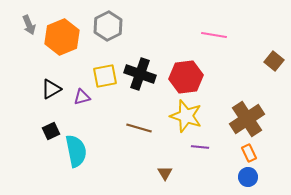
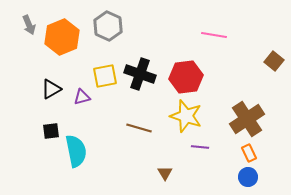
gray hexagon: rotated 8 degrees counterclockwise
black square: rotated 18 degrees clockwise
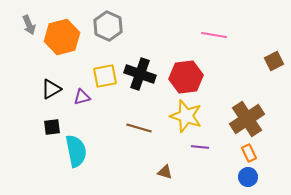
orange hexagon: rotated 8 degrees clockwise
brown square: rotated 24 degrees clockwise
black square: moved 1 px right, 4 px up
brown triangle: moved 1 px up; rotated 42 degrees counterclockwise
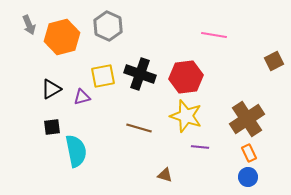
yellow square: moved 2 px left
brown triangle: moved 3 px down
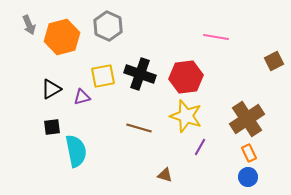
pink line: moved 2 px right, 2 px down
purple line: rotated 66 degrees counterclockwise
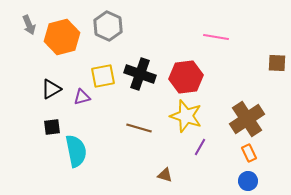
brown square: moved 3 px right, 2 px down; rotated 30 degrees clockwise
blue circle: moved 4 px down
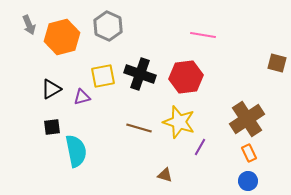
pink line: moved 13 px left, 2 px up
brown square: rotated 12 degrees clockwise
yellow star: moved 7 px left, 6 px down
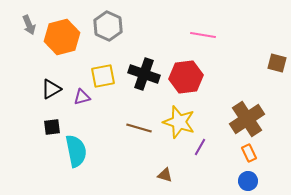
black cross: moved 4 px right
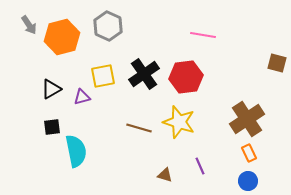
gray arrow: rotated 12 degrees counterclockwise
black cross: rotated 36 degrees clockwise
purple line: moved 19 px down; rotated 54 degrees counterclockwise
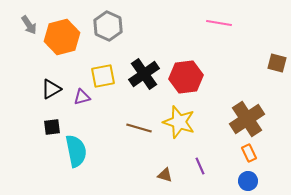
pink line: moved 16 px right, 12 px up
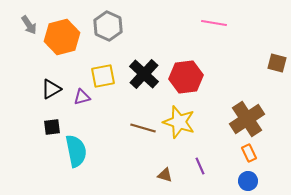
pink line: moved 5 px left
black cross: rotated 12 degrees counterclockwise
brown line: moved 4 px right
